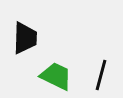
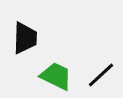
black line: rotated 32 degrees clockwise
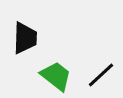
green trapezoid: rotated 12 degrees clockwise
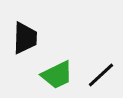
green trapezoid: moved 1 px right, 1 px up; rotated 116 degrees clockwise
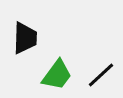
green trapezoid: rotated 28 degrees counterclockwise
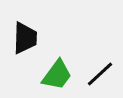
black line: moved 1 px left, 1 px up
